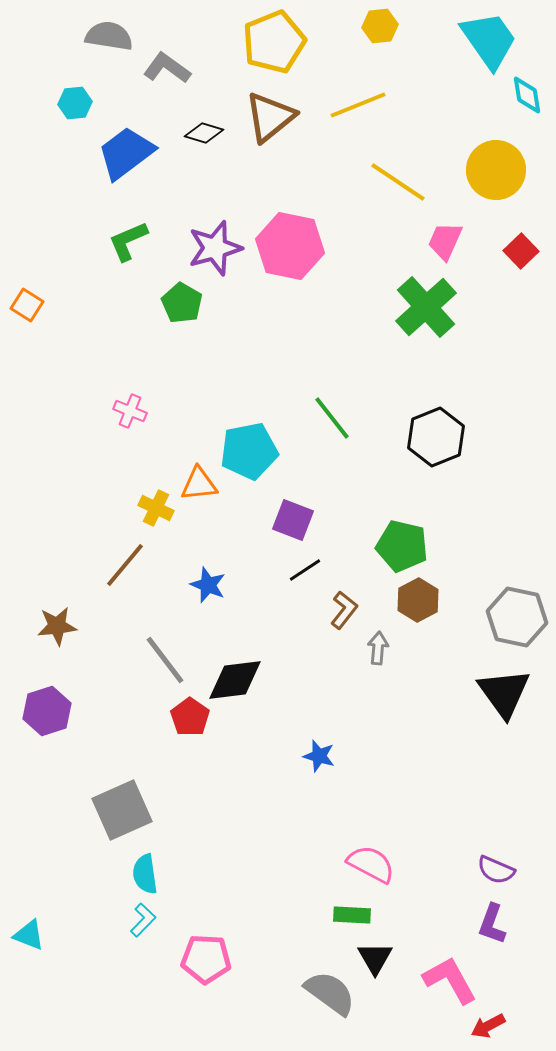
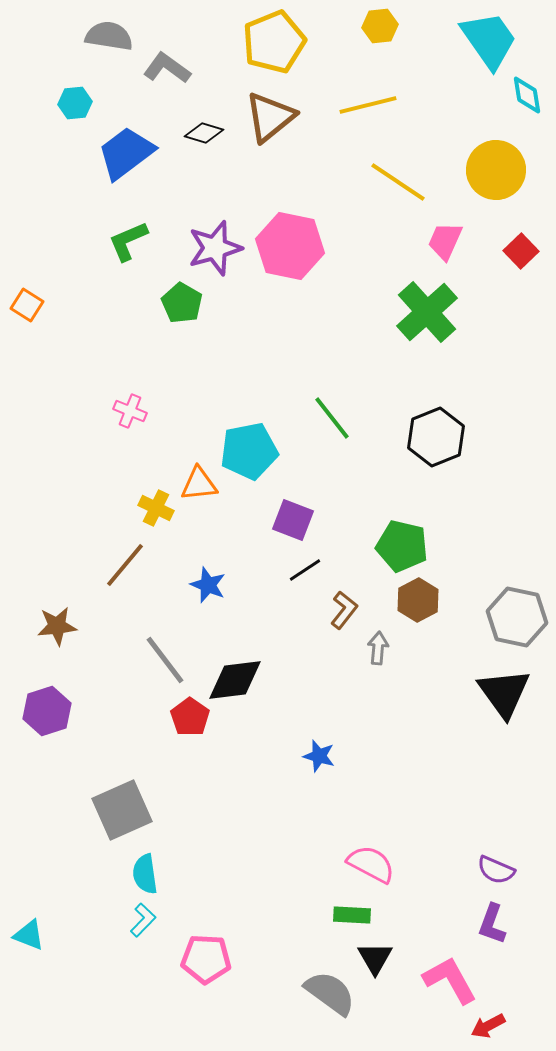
yellow line at (358, 105): moved 10 px right; rotated 8 degrees clockwise
green cross at (426, 307): moved 1 px right, 5 px down
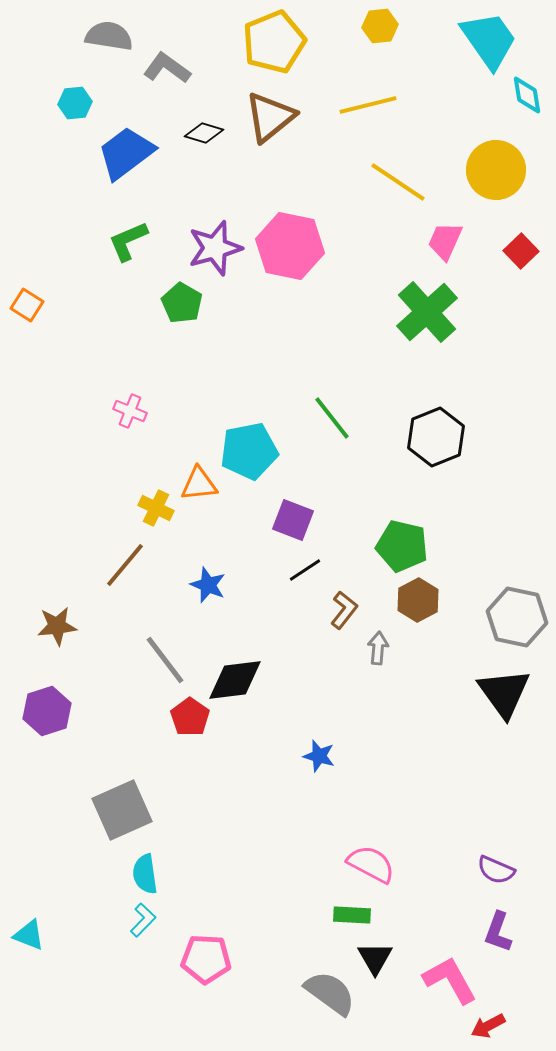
purple L-shape at (492, 924): moved 6 px right, 8 px down
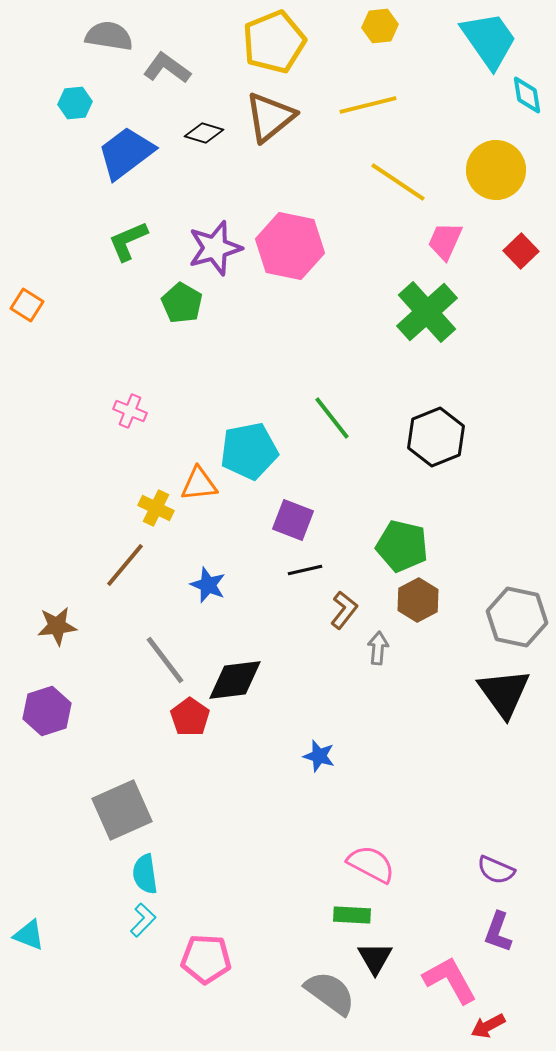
black line at (305, 570): rotated 20 degrees clockwise
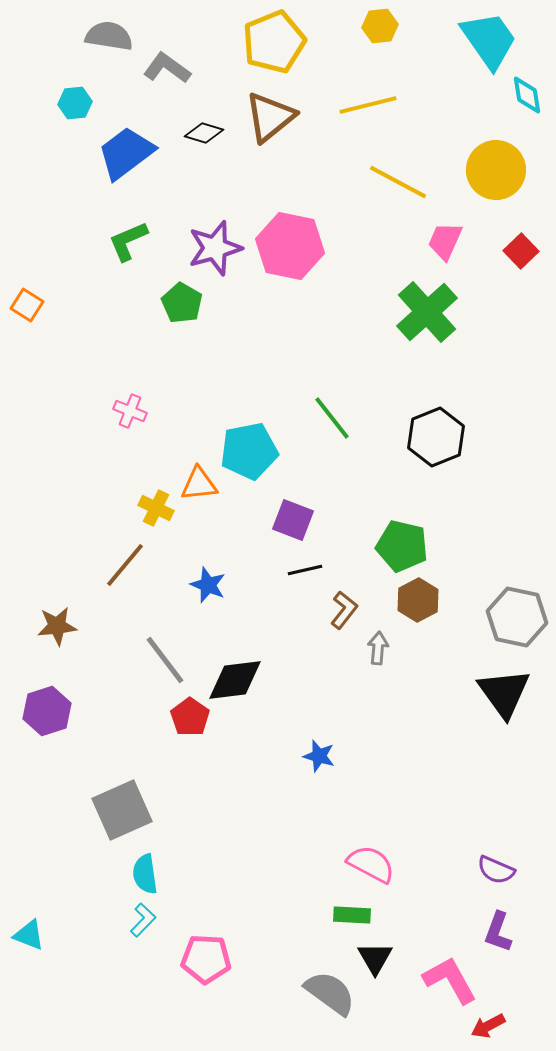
yellow line at (398, 182): rotated 6 degrees counterclockwise
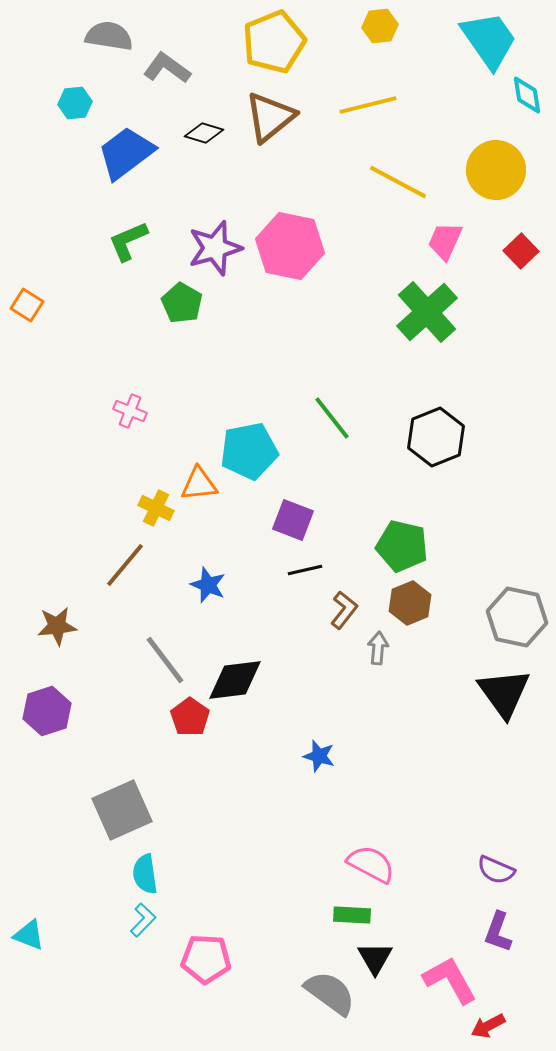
brown hexagon at (418, 600): moved 8 px left, 3 px down; rotated 6 degrees clockwise
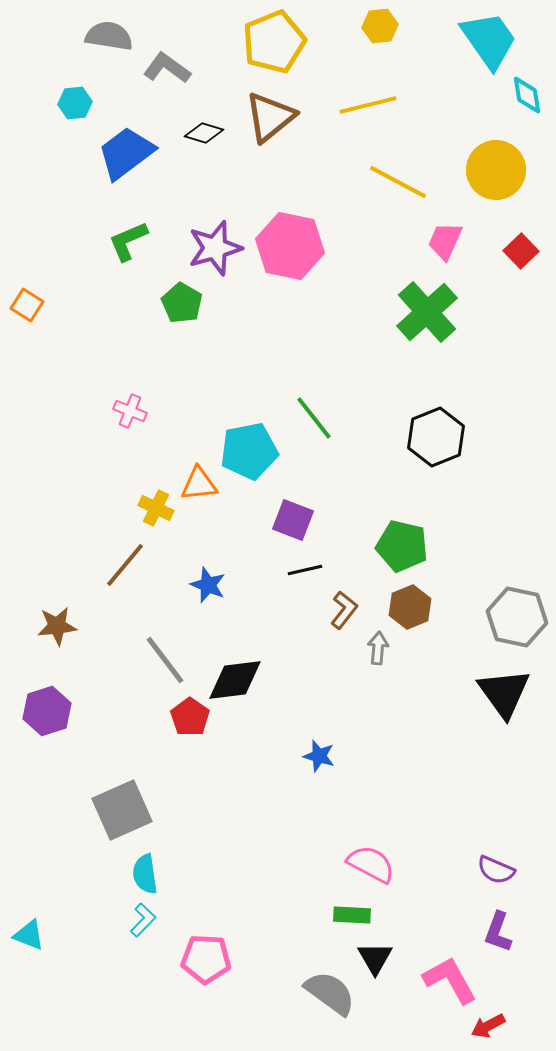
green line at (332, 418): moved 18 px left
brown hexagon at (410, 603): moved 4 px down
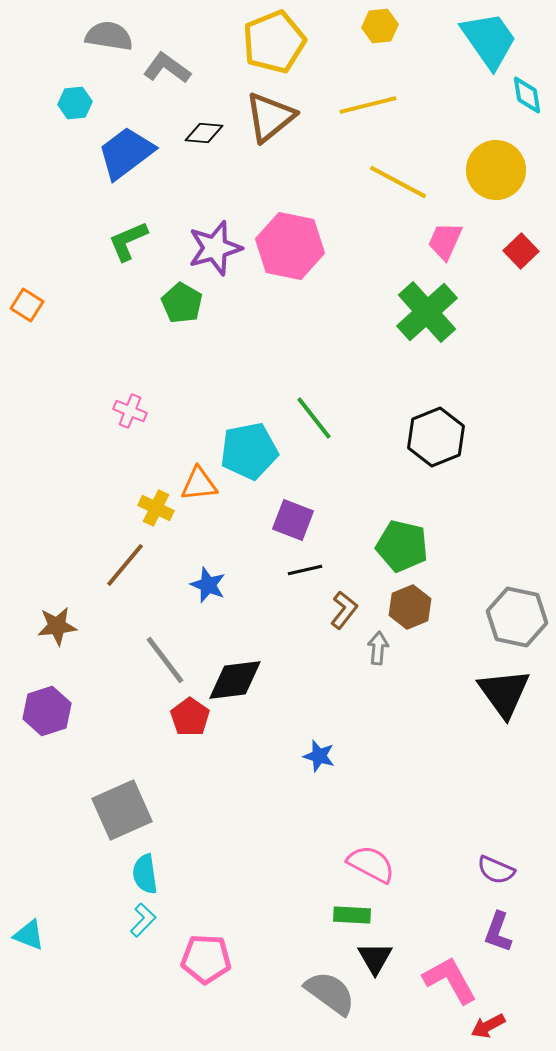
black diamond at (204, 133): rotated 12 degrees counterclockwise
